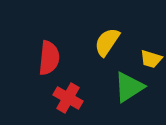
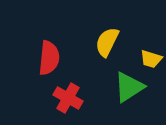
yellow semicircle: rotated 8 degrees counterclockwise
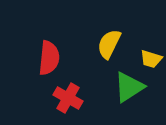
yellow semicircle: moved 2 px right, 2 px down
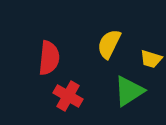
green triangle: moved 4 px down
red cross: moved 2 px up
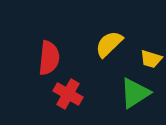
yellow semicircle: rotated 20 degrees clockwise
green triangle: moved 6 px right, 2 px down
red cross: moved 2 px up
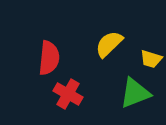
green triangle: rotated 12 degrees clockwise
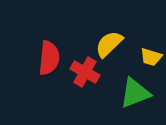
yellow trapezoid: moved 2 px up
red cross: moved 17 px right, 22 px up
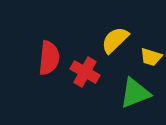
yellow semicircle: moved 6 px right, 4 px up
